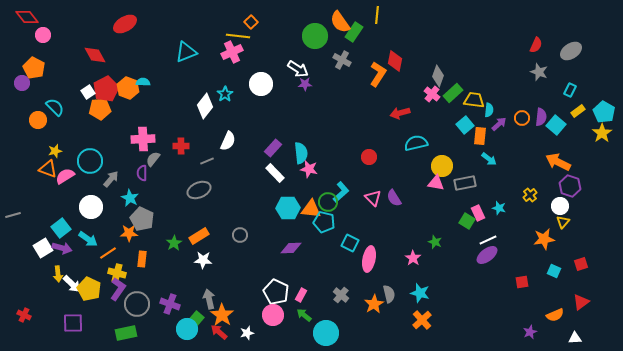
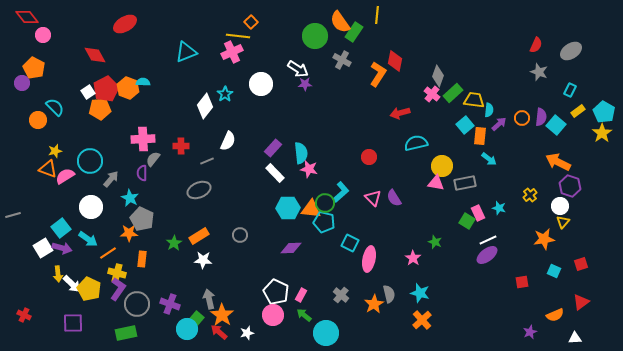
green circle at (328, 202): moved 3 px left, 1 px down
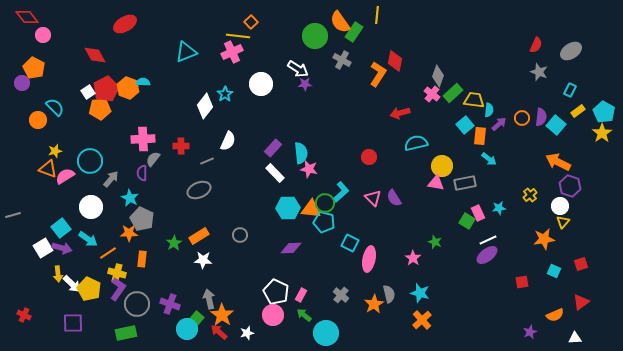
cyan star at (499, 208): rotated 24 degrees counterclockwise
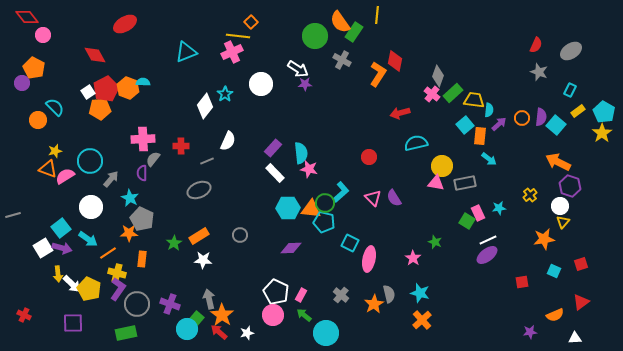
purple star at (530, 332): rotated 16 degrees clockwise
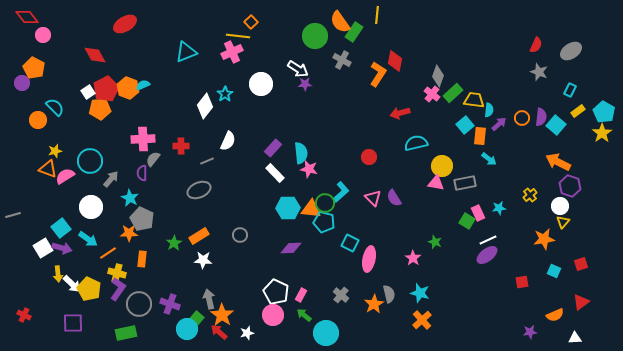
cyan semicircle at (143, 82): moved 3 px down; rotated 24 degrees counterclockwise
gray circle at (137, 304): moved 2 px right
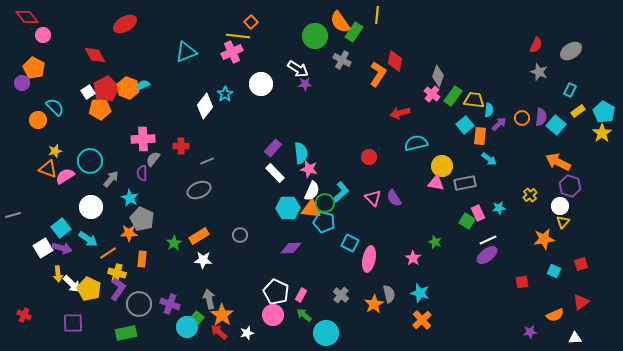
green rectangle at (453, 93): moved 3 px down; rotated 12 degrees counterclockwise
white semicircle at (228, 141): moved 84 px right, 50 px down
cyan circle at (187, 329): moved 2 px up
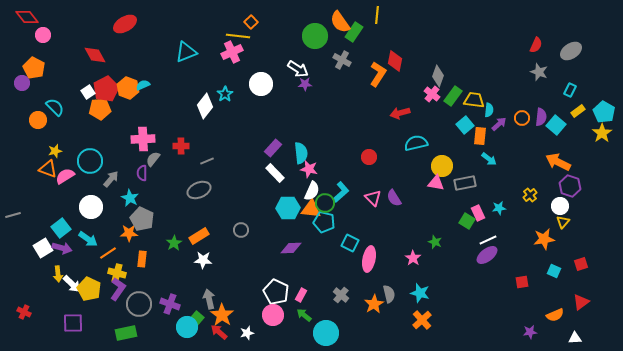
gray circle at (240, 235): moved 1 px right, 5 px up
red cross at (24, 315): moved 3 px up
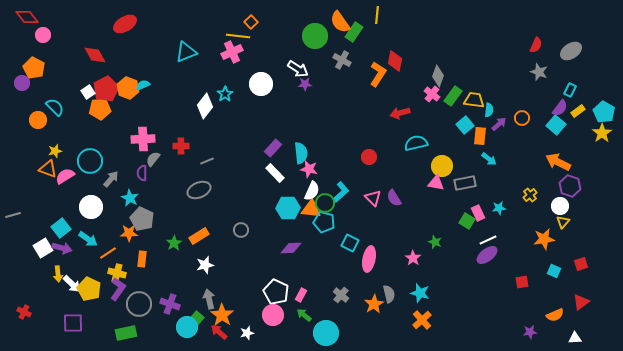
purple semicircle at (541, 117): moved 19 px right, 9 px up; rotated 30 degrees clockwise
white star at (203, 260): moved 2 px right, 5 px down; rotated 18 degrees counterclockwise
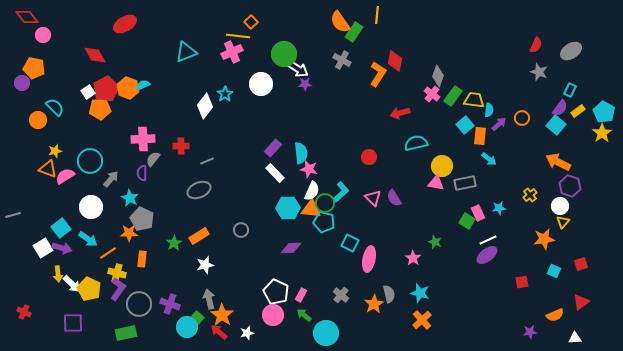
green circle at (315, 36): moved 31 px left, 18 px down
orange pentagon at (34, 68): rotated 15 degrees counterclockwise
